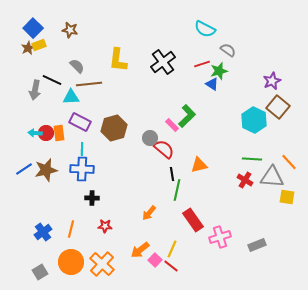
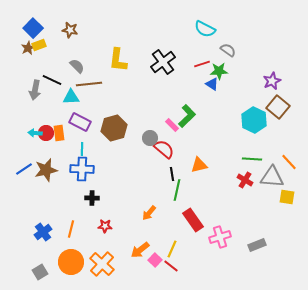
green star at (219, 71): rotated 12 degrees clockwise
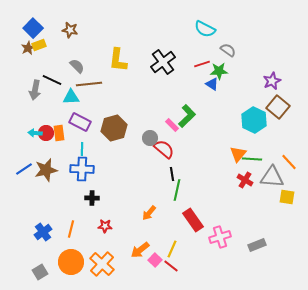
orange triangle at (199, 165): moved 39 px right, 11 px up; rotated 36 degrees counterclockwise
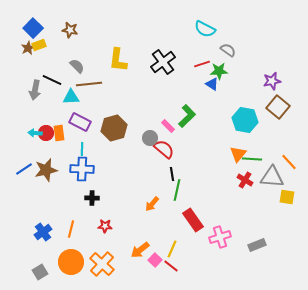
purple star at (272, 81): rotated 12 degrees clockwise
cyan hexagon at (254, 120): moved 9 px left; rotated 15 degrees counterclockwise
pink rectangle at (172, 125): moved 4 px left, 1 px down
orange arrow at (149, 213): moved 3 px right, 9 px up
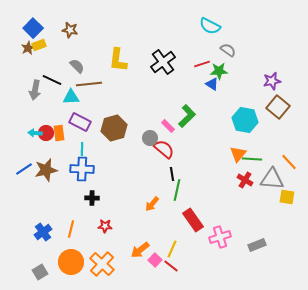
cyan semicircle at (205, 29): moved 5 px right, 3 px up
gray triangle at (272, 177): moved 2 px down
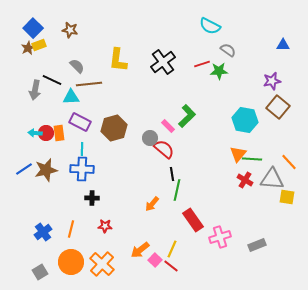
blue triangle at (212, 84): moved 71 px right, 39 px up; rotated 32 degrees counterclockwise
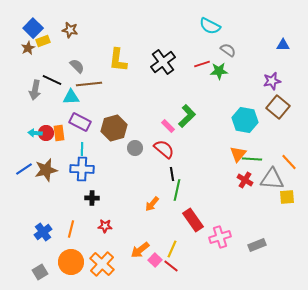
yellow rectangle at (39, 45): moved 4 px right, 4 px up
gray circle at (150, 138): moved 15 px left, 10 px down
yellow square at (287, 197): rotated 14 degrees counterclockwise
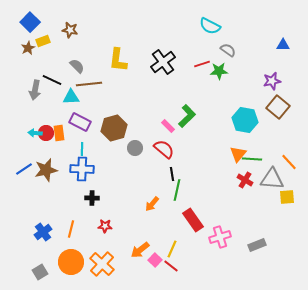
blue square at (33, 28): moved 3 px left, 6 px up
